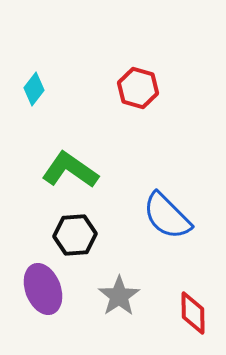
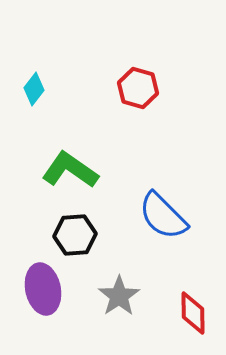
blue semicircle: moved 4 px left
purple ellipse: rotated 9 degrees clockwise
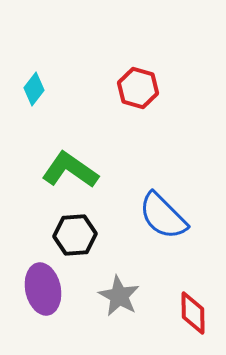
gray star: rotated 9 degrees counterclockwise
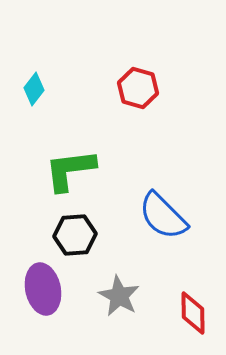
green L-shape: rotated 42 degrees counterclockwise
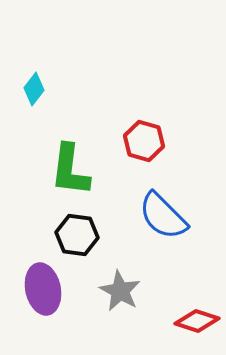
red hexagon: moved 6 px right, 53 px down
green L-shape: rotated 76 degrees counterclockwise
black hexagon: moved 2 px right; rotated 12 degrees clockwise
gray star: moved 1 px right, 5 px up
red diamond: moved 4 px right, 8 px down; rotated 72 degrees counterclockwise
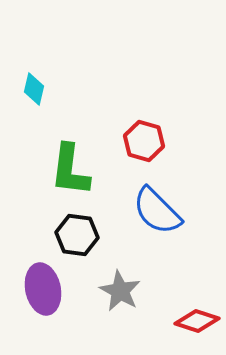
cyan diamond: rotated 24 degrees counterclockwise
blue semicircle: moved 6 px left, 5 px up
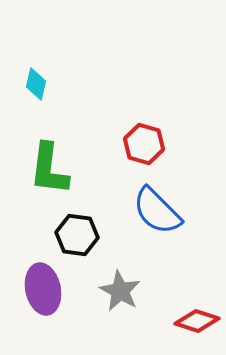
cyan diamond: moved 2 px right, 5 px up
red hexagon: moved 3 px down
green L-shape: moved 21 px left, 1 px up
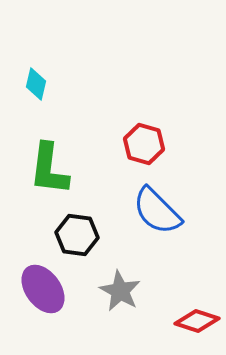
purple ellipse: rotated 24 degrees counterclockwise
